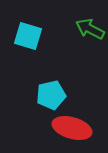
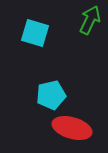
green arrow: moved 9 px up; rotated 88 degrees clockwise
cyan square: moved 7 px right, 3 px up
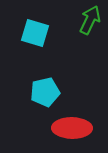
cyan pentagon: moved 6 px left, 3 px up
red ellipse: rotated 15 degrees counterclockwise
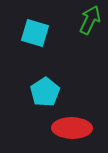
cyan pentagon: rotated 20 degrees counterclockwise
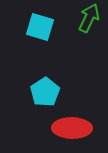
green arrow: moved 1 px left, 2 px up
cyan square: moved 5 px right, 6 px up
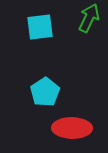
cyan square: rotated 24 degrees counterclockwise
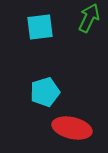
cyan pentagon: rotated 16 degrees clockwise
red ellipse: rotated 12 degrees clockwise
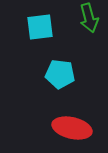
green arrow: rotated 140 degrees clockwise
cyan pentagon: moved 15 px right, 18 px up; rotated 24 degrees clockwise
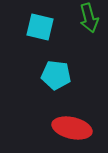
cyan square: rotated 20 degrees clockwise
cyan pentagon: moved 4 px left, 1 px down
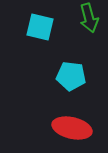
cyan pentagon: moved 15 px right, 1 px down
